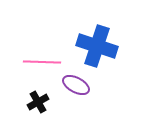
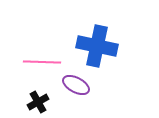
blue cross: rotated 6 degrees counterclockwise
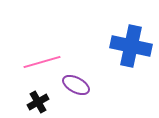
blue cross: moved 34 px right
pink line: rotated 18 degrees counterclockwise
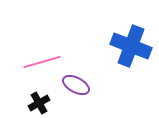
blue cross: rotated 9 degrees clockwise
black cross: moved 1 px right, 1 px down
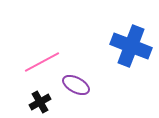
pink line: rotated 12 degrees counterclockwise
black cross: moved 1 px right, 1 px up
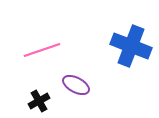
pink line: moved 12 px up; rotated 9 degrees clockwise
black cross: moved 1 px left, 1 px up
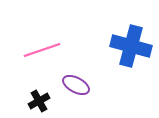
blue cross: rotated 6 degrees counterclockwise
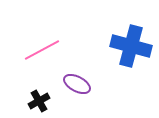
pink line: rotated 9 degrees counterclockwise
purple ellipse: moved 1 px right, 1 px up
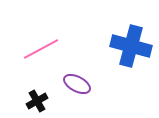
pink line: moved 1 px left, 1 px up
black cross: moved 2 px left
